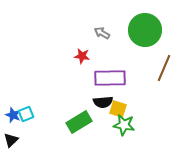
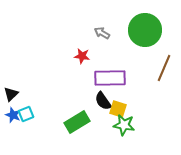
black semicircle: moved 1 px up; rotated 60 degrees clockwise
green rectangle: moved 2 px left
black triangle: moved 46 px up
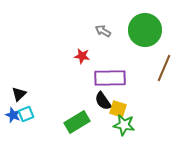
gray arrow: moved 1 px right, 2 px up
black triangle: moved 8 px right
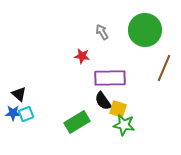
gray arrow: moved 1 px left, 1 px down; rotated 28 degrees clockwise
black triangle: rotated 35 degrees counterclockwise
blue star: moved 2 px up; rotated 21 degrees counterclockwise
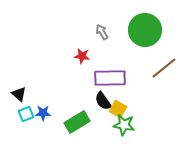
brown line: rotated 28 degrees clockwise
yellow square: rotated 12 degrees clockwise
blue star: moved 30 px right
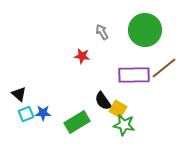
purple rectangle: moved 24 px right, 3 px up
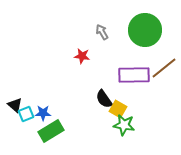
black triangle: moved 4 px left, 11 px down
black semicircle: moved 1 px right, 2 px up
green rectangle: moved 26 px left, 9 px down
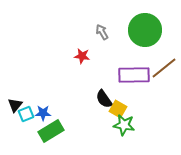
black triangle: rotated 28 degrees clockwise
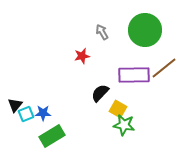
red star: rotated 21 degrees counterclockwise
black semicircle: moved 4 px left, 6 px up; rotated 78 degrees clockwise
green rectangle: moved 1 px right, 5 px down
